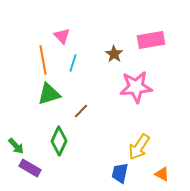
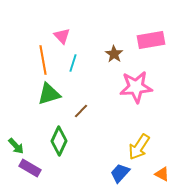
blue trapezoid: rotated 30 degrees clockwise
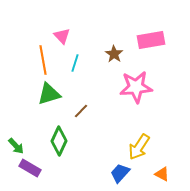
cyan line: moved 2 px right
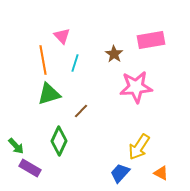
orange triangle: moved 1 px left, 1 px up
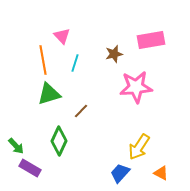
brown star: rotated 24 degrees clockwise
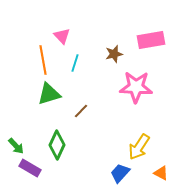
pink star: rotated 8 degrees clockwise
green diamond: moved 2 px left, 4 px down
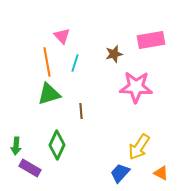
orange line: moved 4 px right, 2 px down
brown line: rotated 49 degrees counterclockwise
green arrow: rotated 48 degrees clockwise
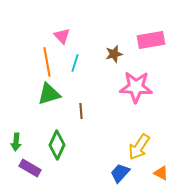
green arrow: moved 4 px up
